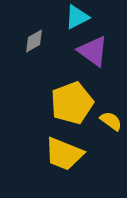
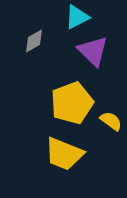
purple triangle: rotated 8 degrees clockwise
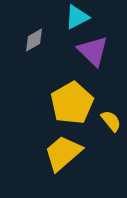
gray diamond: moved 1 px up
yellow pentagon: rotated 9 degrees counterclockwise
yellow semicircle: rotated 15 degrees clockwise
yellow trapezoid: moved 1 px left, 1 px up; rotated 117 degrees clockwise
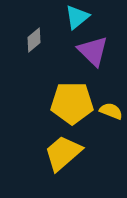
cyan triangle: rotated 12 degrees counterclockwise
gray diamond: rotated 10 degrees counterclockwise
yellow pentagon: rotated 30 degrees clockwise
yellow semicircle: moved 10 px up; rotated 30 degrees counterclockwise
